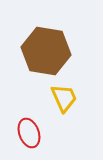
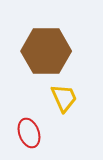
brown hexagon: rotated 9 degrees counterclockwise
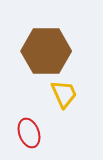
yellow trapezoid: moved 4 px up
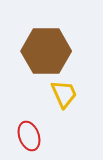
red ellipse: moved 3 px down
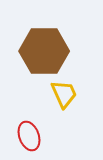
brown hexagon: moved 2 px left
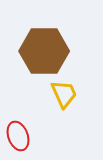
red ellipse: moved 11 px left
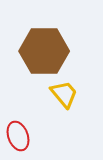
yellow trapezoid: rotated 16 degrees counterclockwise
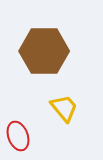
yellow trapezoid: moved 14 px down
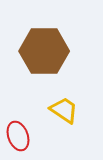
yellow trapezoid: moved 2 px down; rotated 16 degrees counterclockwise
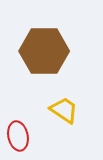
red ellipse: rotated 8 degrees clockwise
